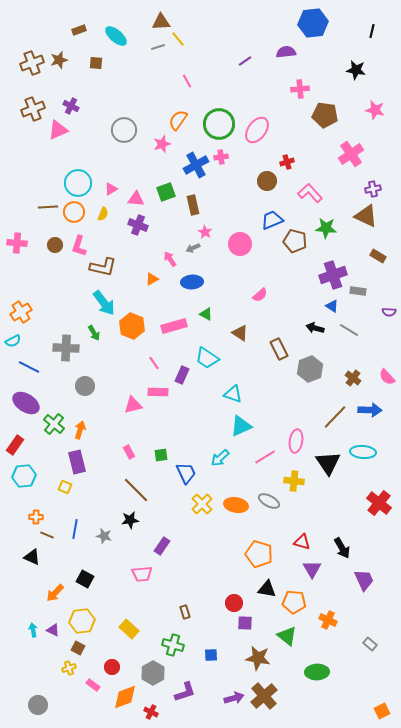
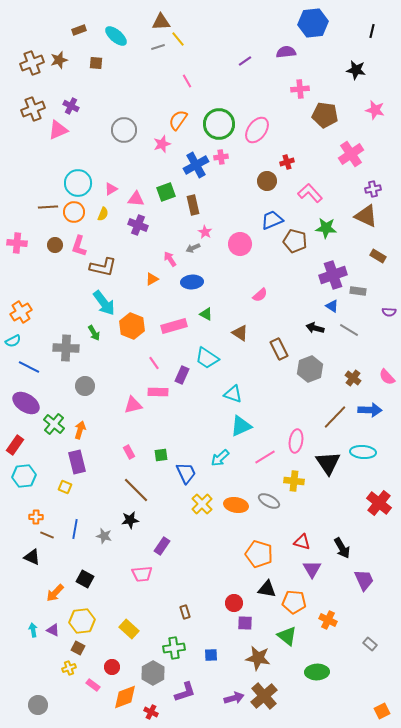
green cross at (173, 645): moved 1 px right, 3 px down; rotated 25 degrees counterclockwise
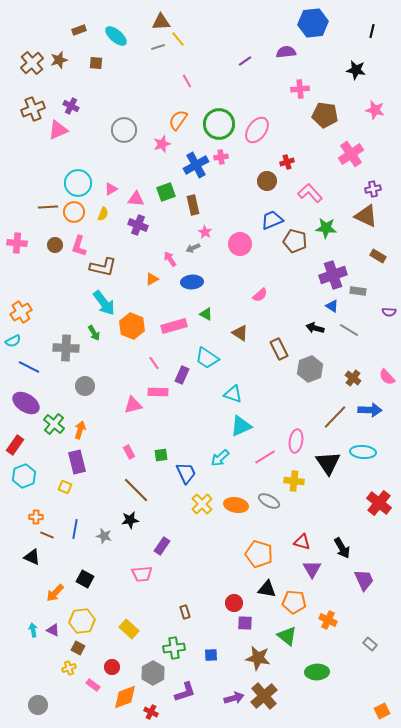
brown cross at (32, 63): rotated 20 degrees counterclockwise
cyan hexagon at (24, 476): rotated 15 degrees counterclockwise
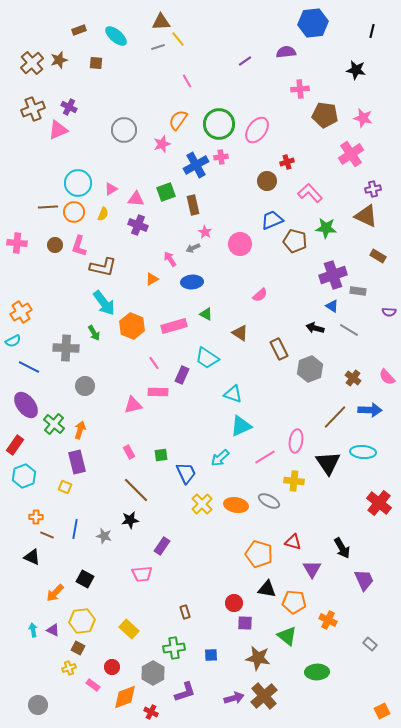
purple cross at (71, 106): moved 2 px left, 1 px down
pink star at (375, 110): moved 12 px left, 8 px down
purple ellipse at (26, 403): moved 2 px down; rotated 20 degrees clockwise
red triangle at (302, 542): moved 9 px left
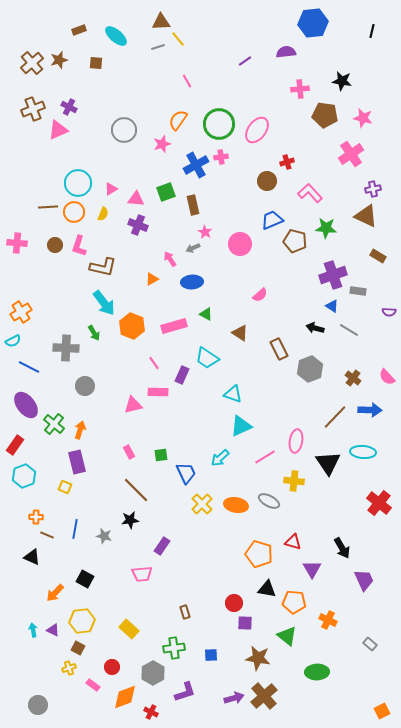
black star at (356, 70): moved 14 px left, 11 px down
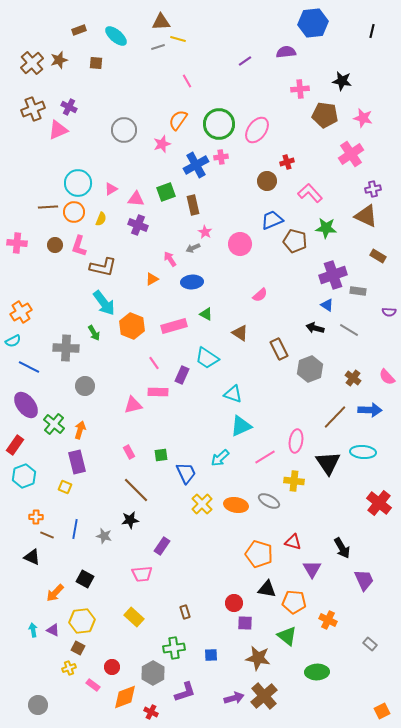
yellow line at (178, 39): rotated 35 degrees counterclockwise
yellow semicircle at (103, 214): moved 2 px left, 5 px down
blue triangle at (332, 306): moved 5 px left, 1 px up
yellow rectangle at (129, 629): moved 5 px right, 12 px up
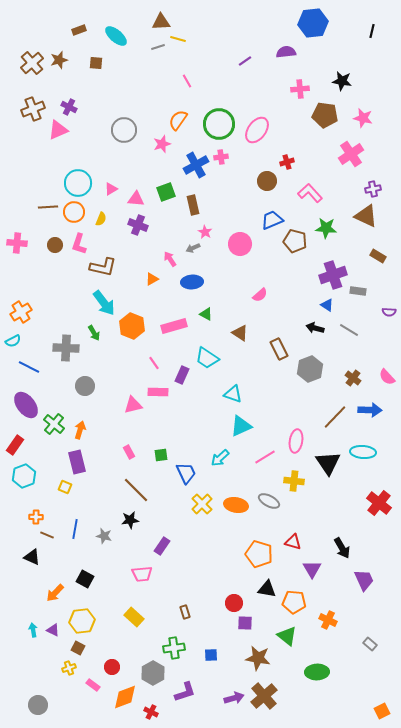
pink L-shape at (79, 246): moved 2 px up
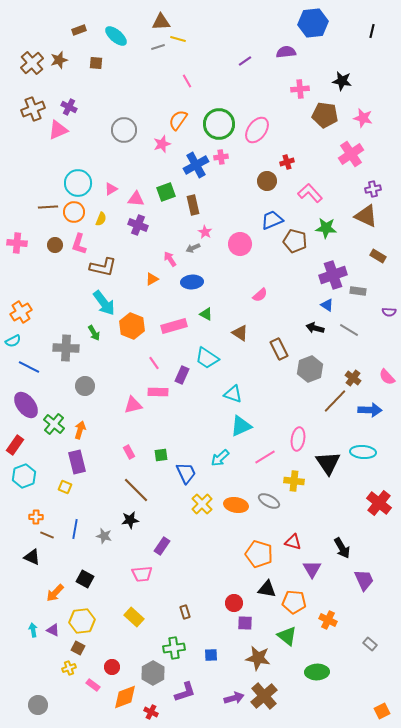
brown line at (335, 417): moved 16 px up
pink ellipse at (296, 441): moved 2 px right, 2 px up
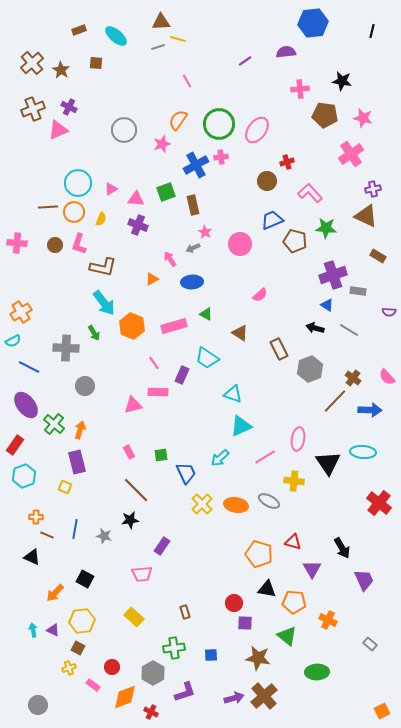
brown star at (59, 60): moved 2 px right, 10 px down; rotated 24 degrees counterclockwise
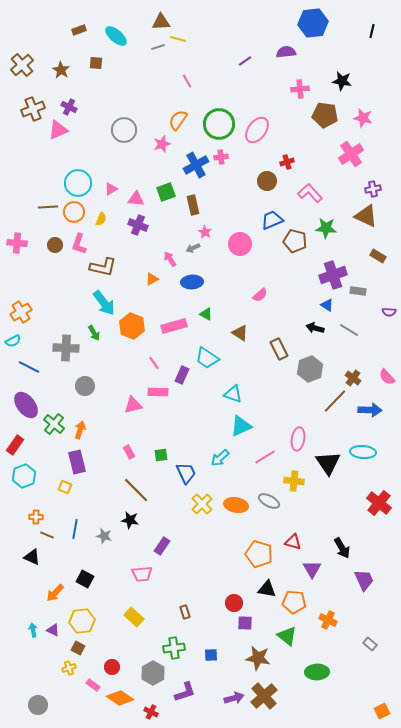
brown cross at (32, 63): moved 10 px left, 2 px down
black star at (130, 520): rotated 18 degrees clockwise
orange diamond at (125, 697): moved 5 px left, 1 px down; rotated 56 degrees clockwise
